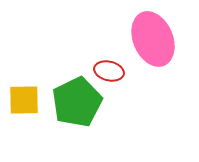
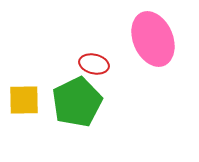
red ellipse: moved 15 px left, 7 px up
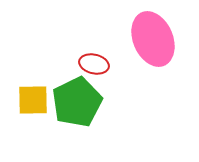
yellow square: moved 9 px right
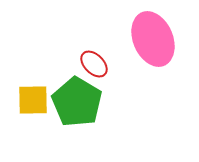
red ellipse: rotated 32 degrees clockwise
green pentagon: rotated 15 degrees counterclockwise
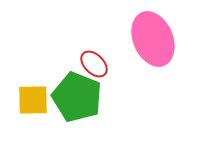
green pentagon: moved 5 px up; rotated 9 degrees counterclockwise
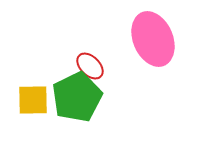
red ellipse: moved 4 px left, 2 px down
green pentagon: rotated 24 degrees clockwise
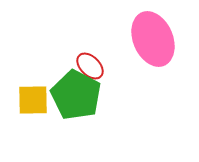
green pentagon: moved 1 px left, 2 px up; rotated 18 degrees counterclockwise
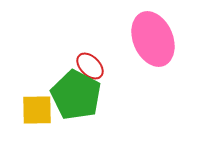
yellow square: moved 4 px right, 10 px down
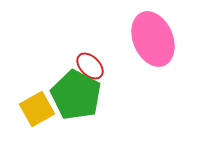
yellow square: moved 1 px up; rotated 28 degrees counterclockwise
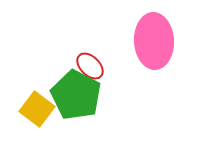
pink ellipse: moved 1 px right, 2 px down; rotated 20 degrees clockwise
yellow square: rotated 24 degrees counterclockwise
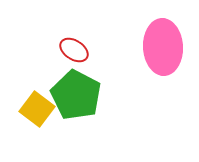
pink ellipse: moved 9 px right, 6 px down
red ellipse: moved 16 px left, 16 px up; rotated 12 degrees counterclockwise
